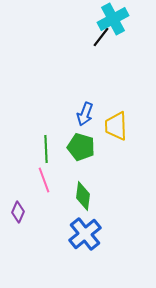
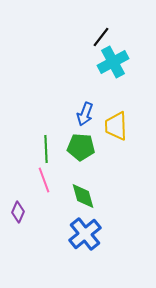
cyan cross: moved 43 px down
green pentagon: rotated 12 degrees counterclockwise
green diamond: rotated 24 degrees counterclockwise
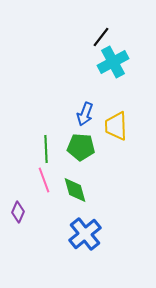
green diamond: moved 8 px left, 6 px up
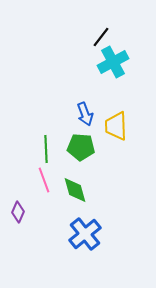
blue arrow: rotated 40 degrees counterclockwise
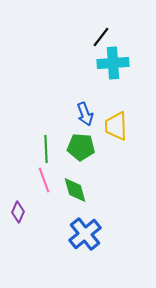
cyan cross: moved 1 px down; rotated 24 degrees clockwise
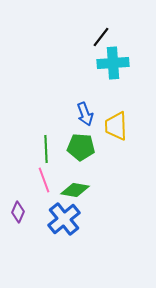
green diamond: rotated 64 degrees counterclockwise
blue cross: moved 21 px left, 15 px up
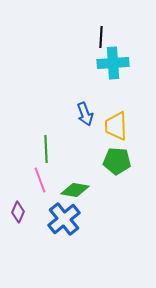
black line: rotated 35 degrees counterclockwise
green pentagon: moved 36 px right, 14 px down
pink line: moved 4 px left
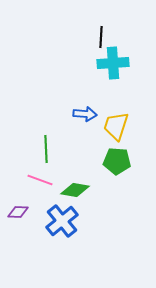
blue arrow: rotated 65 degrees counterclockwise
yellow trapezoid: rotated 20 degrees clockwise
pink line: rotated 50 degrees counterclockwise
purple diamond: rotated 70 degrees clockwise
blue cross: moved 2 px left, 2 px down
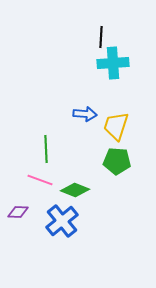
green diamond: rotated 12 degrees clockwise
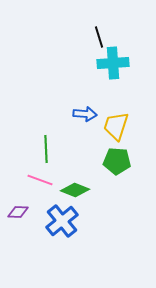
black line: moved 2 px left; rotated 20 degrees counterclockwise
